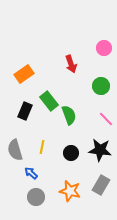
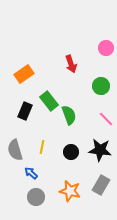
pink circle: moved 2 px right
black circle: moved 1 px up
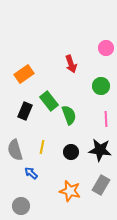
pink line: rotated 42 degrees clockwise
gray circle: moved 15 px left, 9 px down
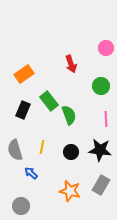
black rectangle: moved 2 px left, 1 px up
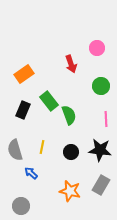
pink circle: moved 9 px left
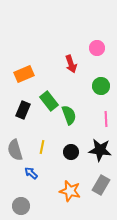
orange rectangle: rotated 12 degrees clockwise
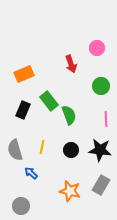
black circle: moved 2 px up
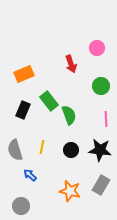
blue arrow: moved 1 px left, 2 px down
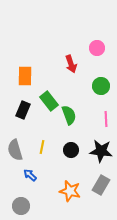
orange rectangle: moved 1 px right, 2 px down; rotated 66 degrees counterclockwise
black star: moved 1 px right, 1 px down
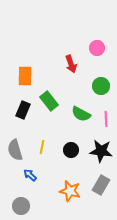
green semicircle: moved 12 px right, 1 px up; rotated 138 degrees clockwise
